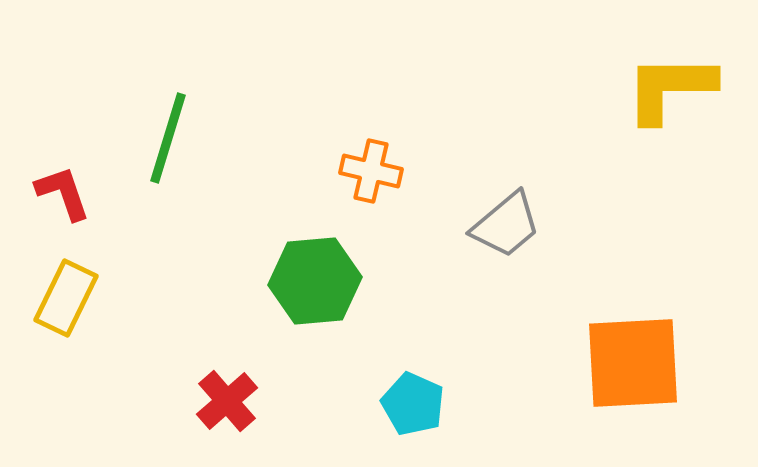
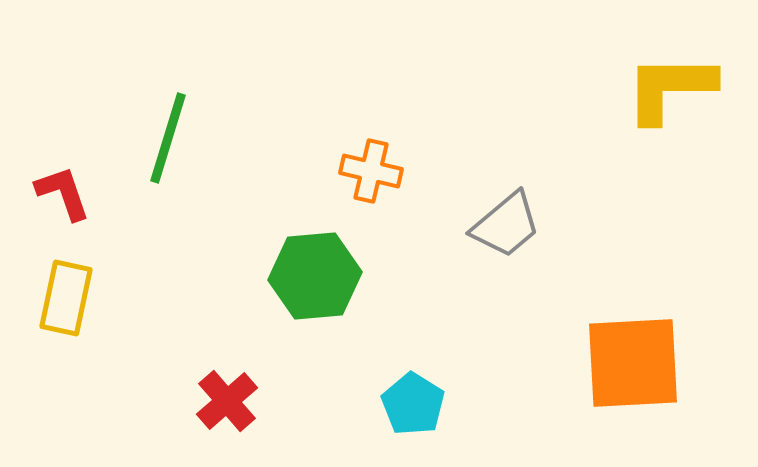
green hexagon: moved 5 px up
yellow rectangle: rotated 14 degrees counterclockwise
cyan pentagon: rotated 8 degrees clockwise
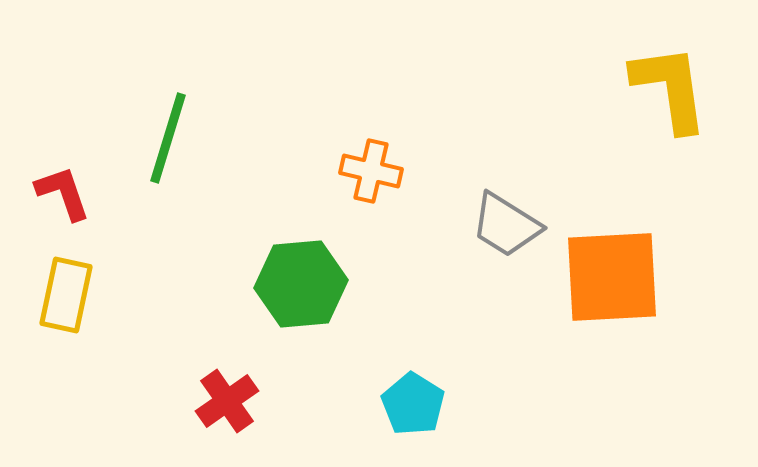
yellow L-shape: rotated 82 degrees clockwise
gray trapezoid: rotated 72 degrees clockwise
green hexagon: moved 14 px left, 8 px down
yellow rectangle: moved 3 px up
orange square: moved 21 px left, 86 px up
red cross: rotated 6 degrees clockwise
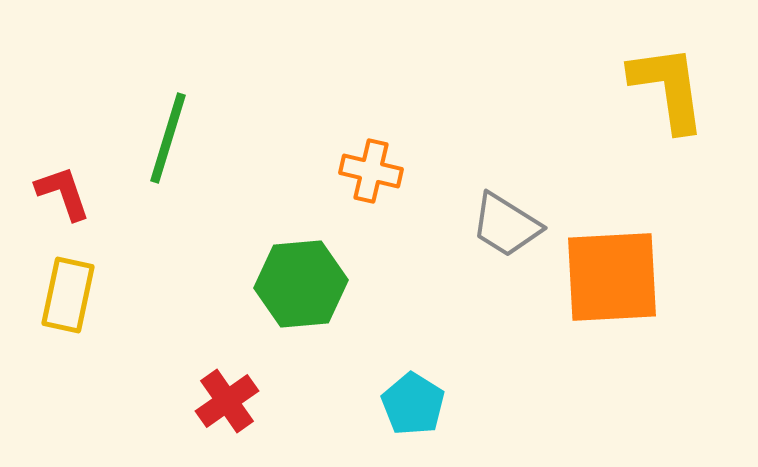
yellow L-shape: moved 2 px left
yellow rectangle: moved 2 px right
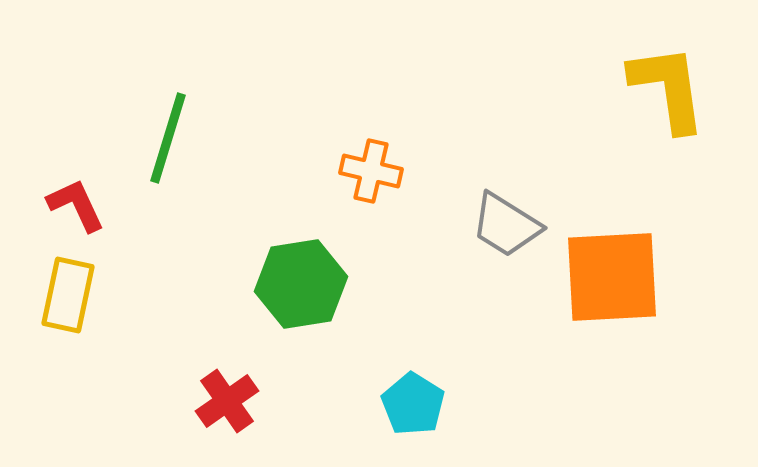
red L-shape: moved 13 px right, 12 px down; rotated 6 degrees counterclockwise
green hexagon: rotated 4 degrees counterclockwise
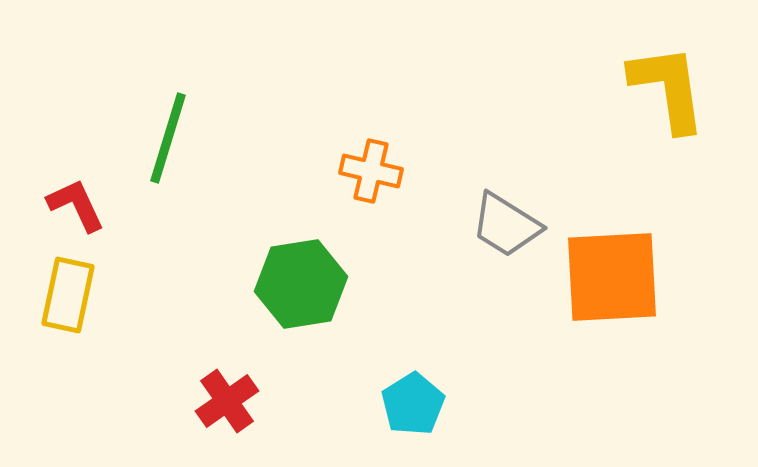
cyan pentagon: rotated 8 degrees clockwise
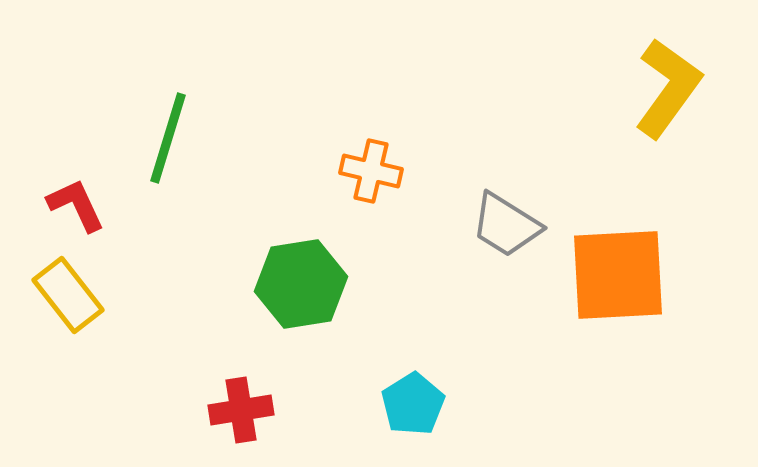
yellow L-shape: rotated 44 degrees clockwise
orange square: moved 6 px right, 2 px up
yellow rectangle: rotated 50 degrees counterclockwise
red cross: moved 14 px right, 9 px down; rotated 26 degrees clockwise
